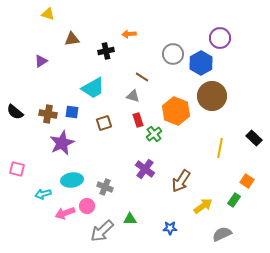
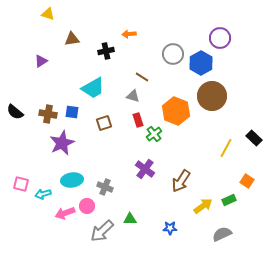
yellow line: moved 6 px right; rotated 18 degrees clockwise
pink square: moved 4 px right, 15 px down
green rectangle: moved 5 px left; rotated 32 degrees clockwise
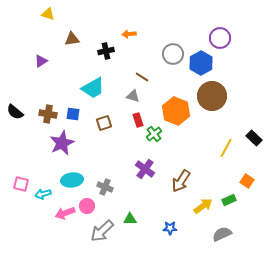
blue square: moved 1 px right, 2 px down
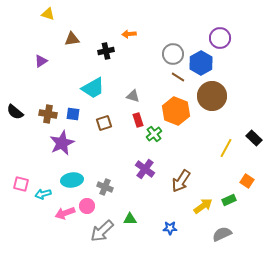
brown line: moved 36 px right
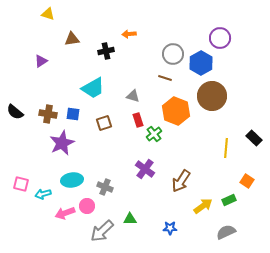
brown line: moved 13 px left, 1 px down; rotated 16 degrees counterclockwise
yellow line: rotated 24 degrees counterclockwise
gray semicircle: moved 4 px right, 2 px up
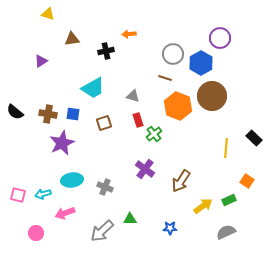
orange hexagon: moved 2 px right, 5 px up
pink square: moved 3 px left, 11 px down
pink circle: moved 51 px left, 27 px down
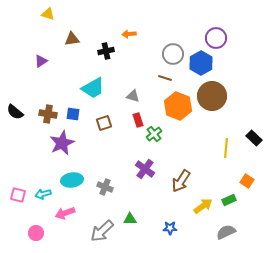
purple circle: moved 4 px left
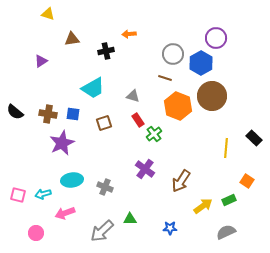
red rectangle: rotated 16 degrees counterclockwise
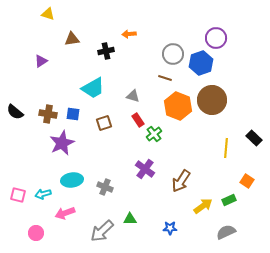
blue hexagon: rotated 10 degrees clockwise
brown circle: moved 4 px down
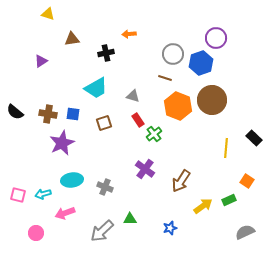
black cross: moved 2 px down
cyan trapezoid: moved 3 px right
blue star: rotated 16 degrees counterclockwise
gray semicircle: moved 19 px right
